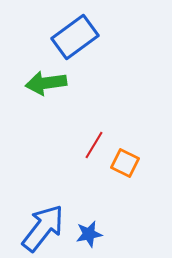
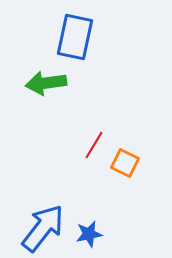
blue rectangle: rotated 42 degrees counterclockwise
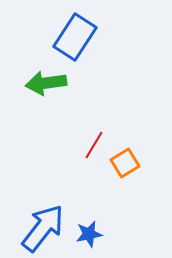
blue rectangle: rotated 21 degrees clockwise
orange square: rotated 32 degrees clockwise
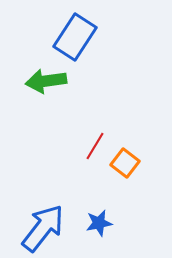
green arrow: moved 2 px up
red line: moved 1 px right, 1 px down
orange square: rotated 20 degrees counterclockwise
blue star: moved 10 px right, 11 px up
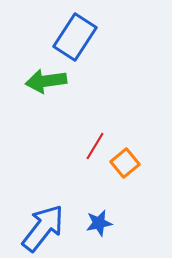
orange square: rotated 12 degrees clockwise
